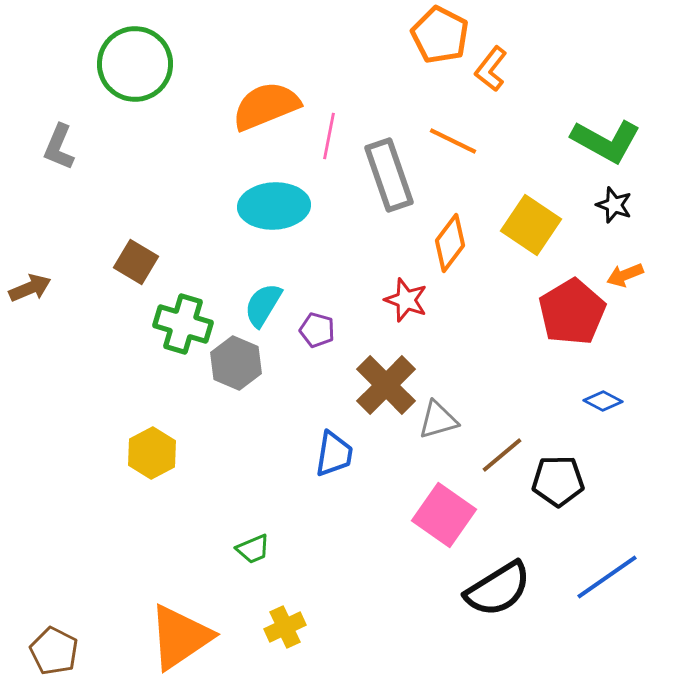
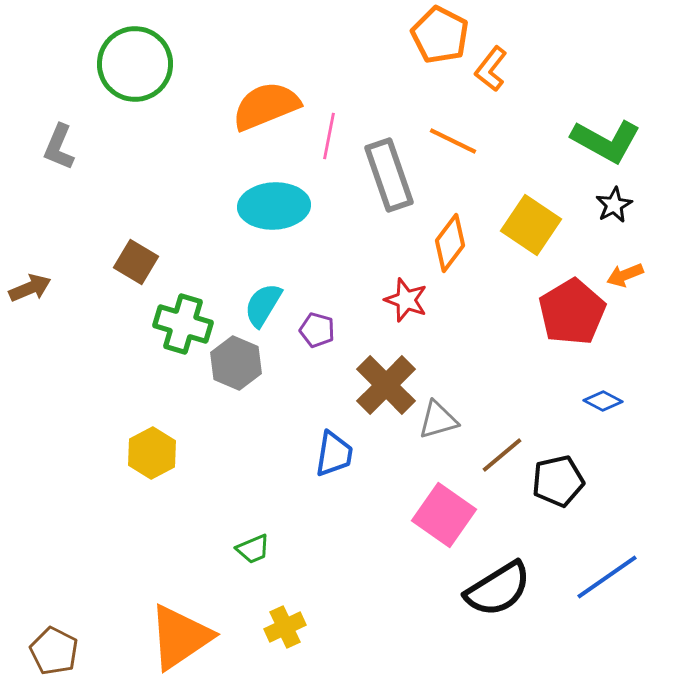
black star: rotated 24 degrees clockwise
black pentagon: rotated 12 degrees counterclockwise
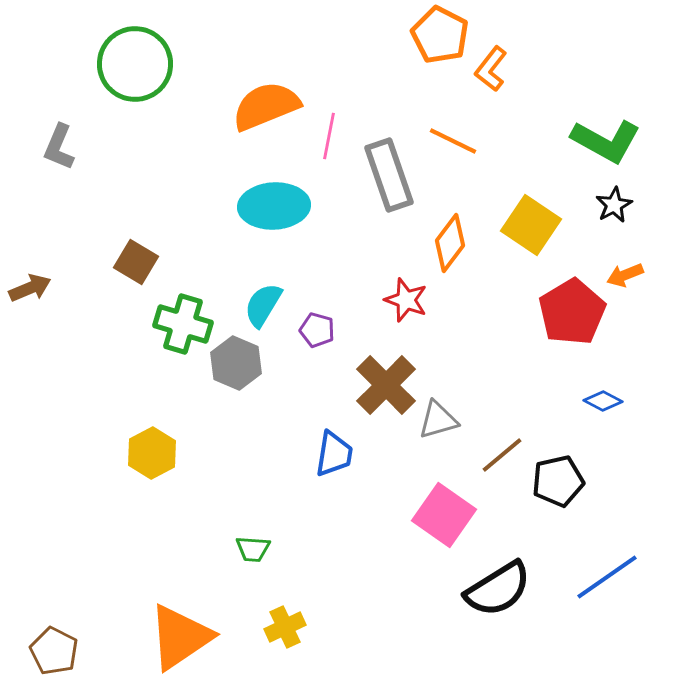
green trapezoid: rotated 27 degrees clockwise
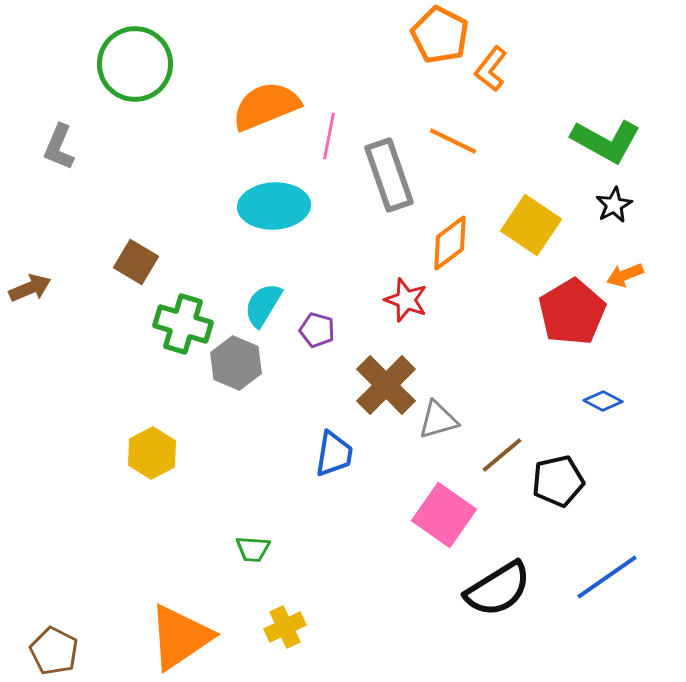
orange diamond: rotated 16 degrees clockwise
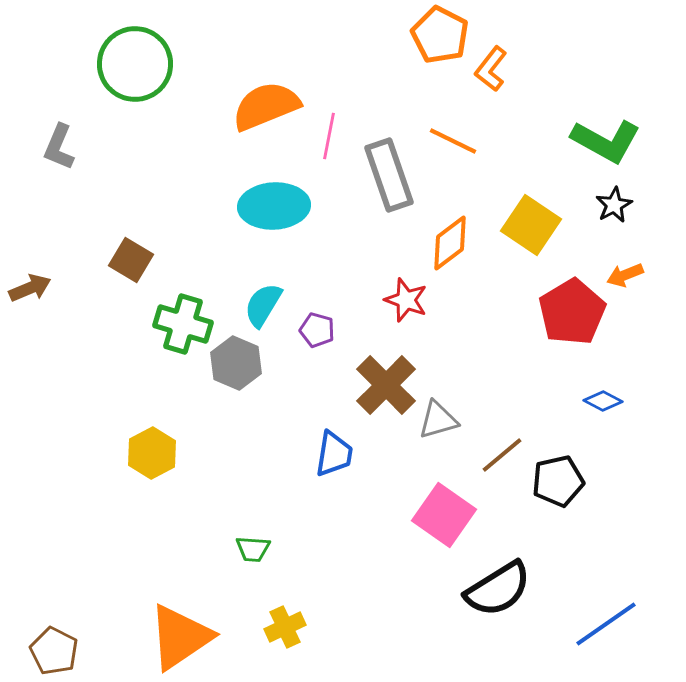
brown square: moved 5 px left, 2 px up
blue line: moved 1 px left, 47 px down
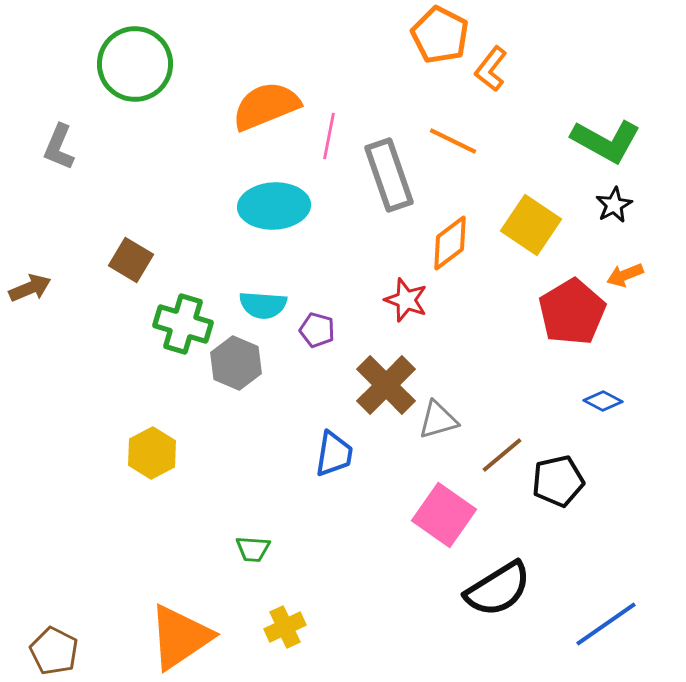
cyan semicircle: rotated 117 degrees counterclockwise
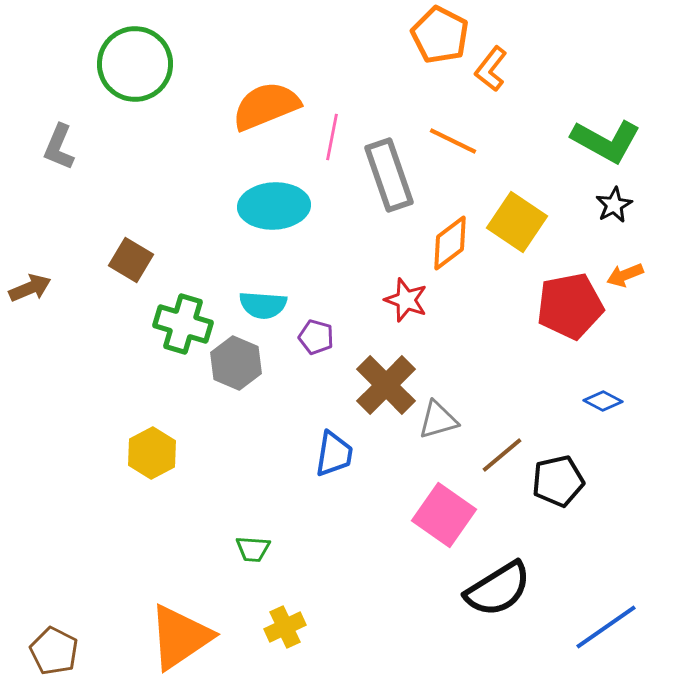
pink line: moved 3 px right, 1 px down
yellow square: moved 14 px left, 3 px up
red pentagon: moved 2 px left, 6 px up; rotated 20 degrees clockwise
purple pentagon: moved 1 px left, 7 px down
blue line: moved 3 px down
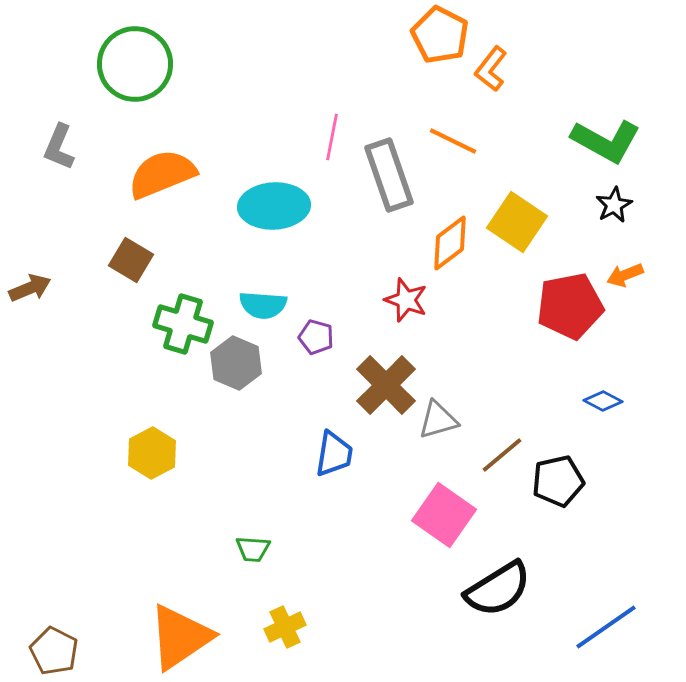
orange semicircle: moved 104 px left, 68 px down
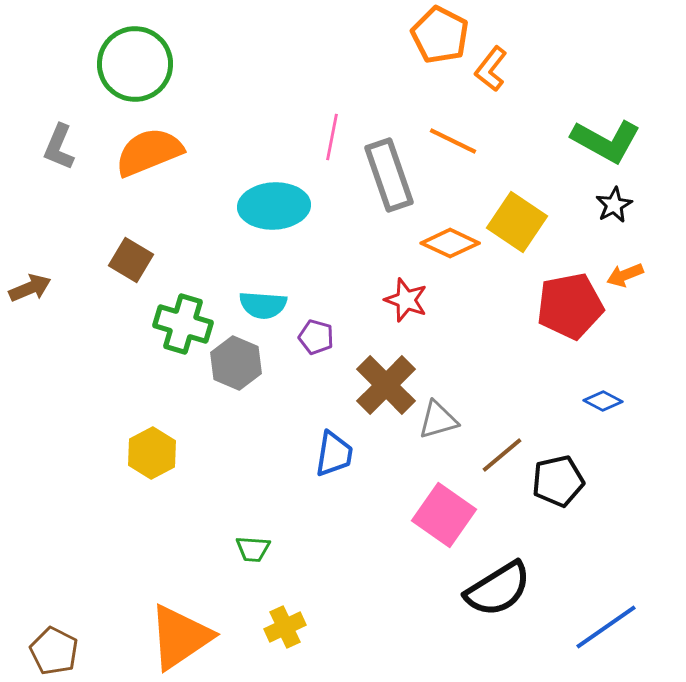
orange semicircle: moved 13 px left, 22 px up
orange diamond: rotated 62 degrees clockwise
